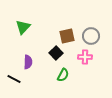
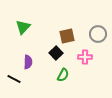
gray circle: moved 7 px right, 2 px up
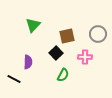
green triangle: moved 10 px right, 2 px up
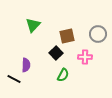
purple semicircle: moved 2 px left, 3 px down
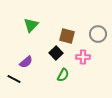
green triangle: moved 2 px left
brown square: rotated 28 degrees clockwise
pink cross: moved 2 px left
purple semicircle: moved 3 px up; rotated 48 degrees clockwise
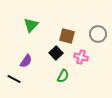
pink cross: moved 2 px left; rotated 16 degrees clockwise
purple semicircle: moved 1 px up; rotated 16 degrees counterclockwise
green semicircle: moved 1 px down
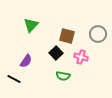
green semicircle: rotated 72 degrees clockwise
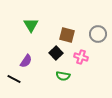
green triangle: rotated 14 degrees counterclockwise
brown square: moved 1 px up
